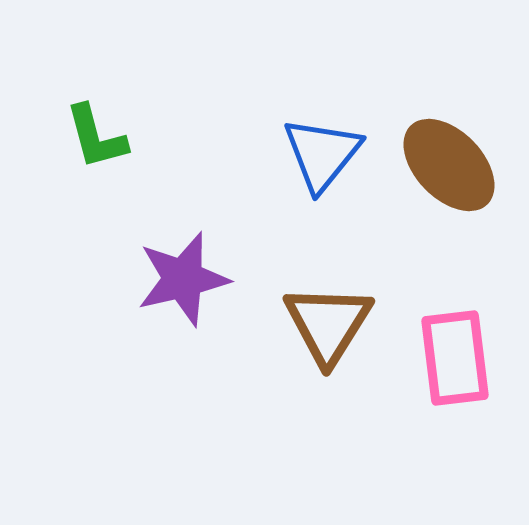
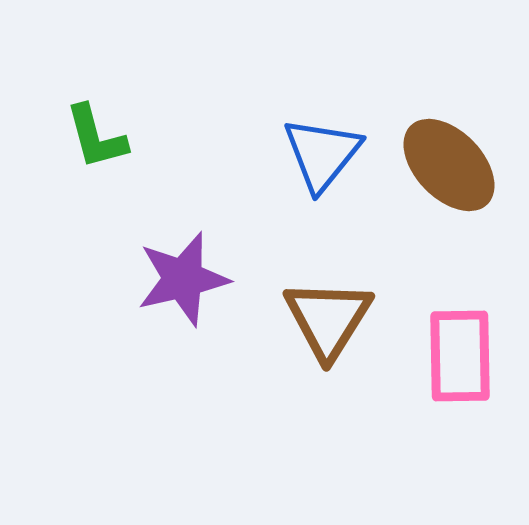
brown triangle: moved 5 px up
pink rectangle: moved 5 px right, 2 px up; rotated 6 degrees clockwise
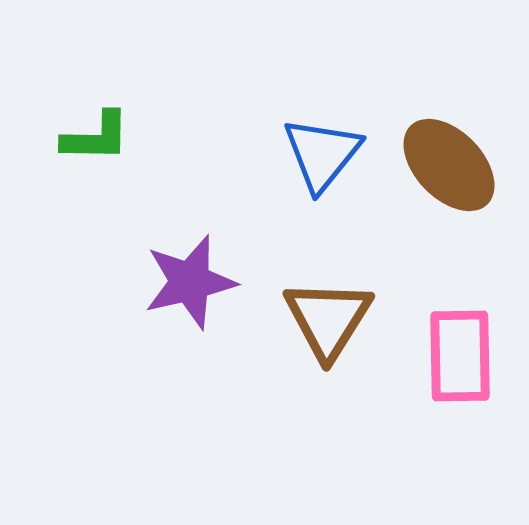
green L-shape: rotated 74 degrees counterclockwise
purple star: moved 7 px right, 3 px down
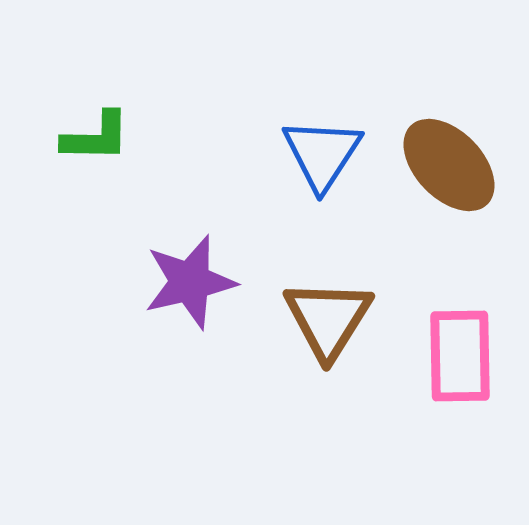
blue triangle: rotated 6 degrees counterclockwise
